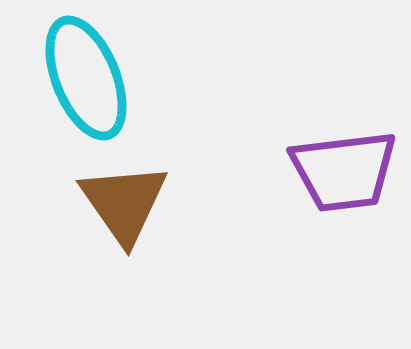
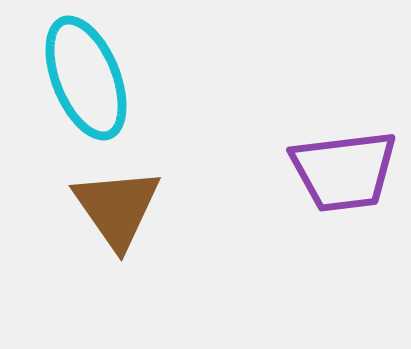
brown triangle: moved 7 px left, 5 px down
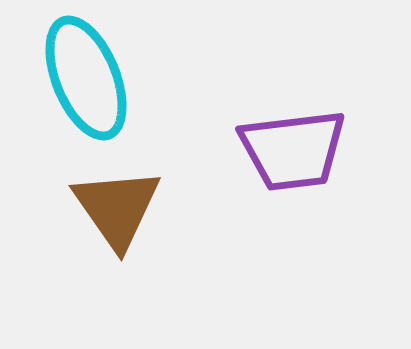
purple trapezoid: moved 51 px left, 21 px up
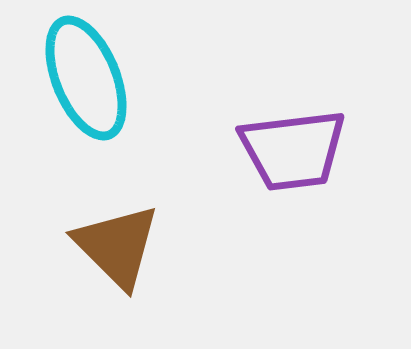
brown triangle: moved 38 px down; rotated 10 degrees counterclockwise
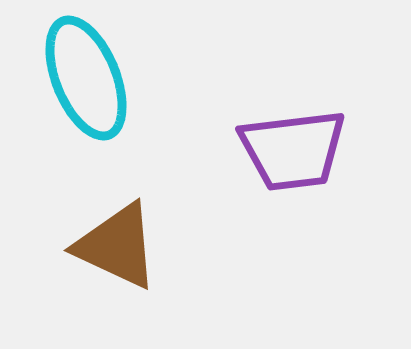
brown triangle: rotated 20 degrees counterclockwise
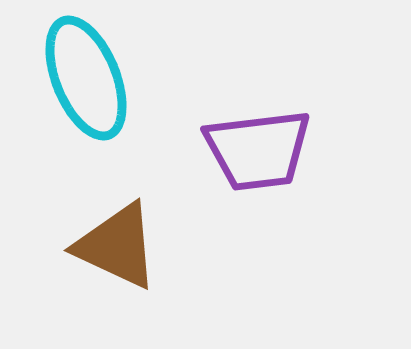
purple trapezoid: moved 35 px left
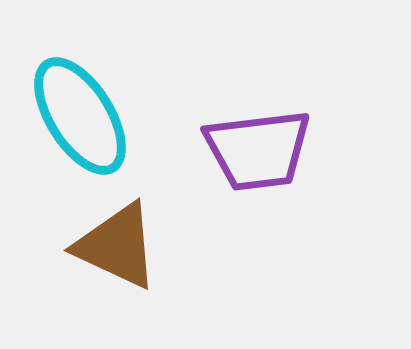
cyan ellipse: moved 6 px left, 38 px down; rotated 10 degrees counterclockwise
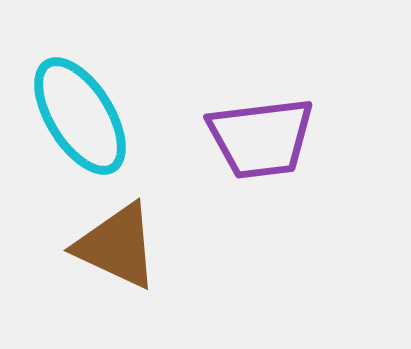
purple trapezoid: moved 3 px right, 12 px up
